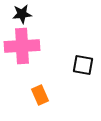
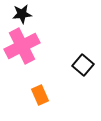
pink cross: rotated 24 degrees counterclockwise
black square: rotated 30 degrees clockwise
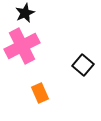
black star: moved 3 px right, 1 px up; rotated 18 degrees counterclockwise
orange rectangle: moved 2 px up
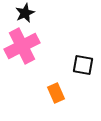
black square: rotated 30 degrees counterclockwise
orange rectangle: moved 16 px right
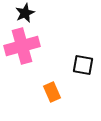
pink cross: rotated 12 degrees clockwise
orange rectangle: moved 4 px left, 1 px up
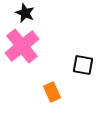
black star: rotated 24 degrees counterclockwise
pink cross: rotated 24 degrees counterclockwise
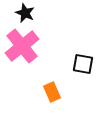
black square: moved 1 px up
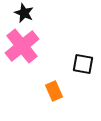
black star: moved 1 px left
orange rectangle: moved 2 px right, 1 px up
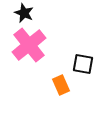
pink cross: moved 7 px right, 1 px up
orange rectangle: moved 7 px right, 6 px up
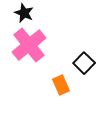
black square: moved 1 px right, 1 px up; rotated 35 degrees clockwise
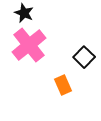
black square: moved 6 px up
orange rectangle: moved 2 px right
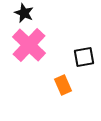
pink cross: rotated 8 degrees counterclockwise
black square: rotated 35 degrees clockwise
